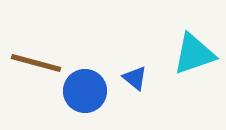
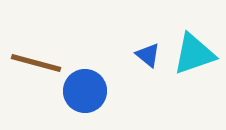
blue triangle: moved 13 px right, 23 px up
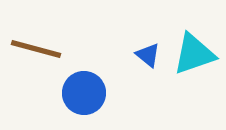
brown line: moved 14 px up
blue circle: moved 1 px left, 2 px down
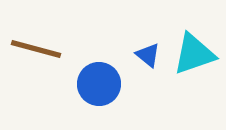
blue circle: moved 15 px right, 9 px up
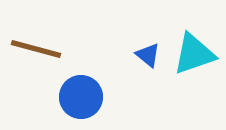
blue circle: moved 18 px left, 13 px down
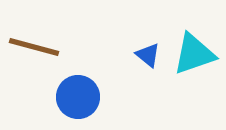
brown line: moved 2 px left, 2 px up
blue circle: moved 3 px left
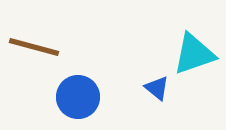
blue triangle: moved 9 px right, 33 px down
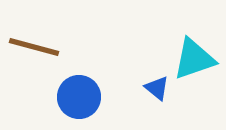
cyan triangle: moved 5 px down
blue circle: moved 1 px right
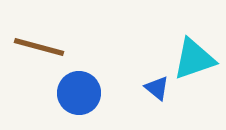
brown line: moved 5 px right
blue circle: moved 4 px up
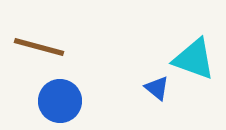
cyan triangle: rotated 39 degrees clockwise
blue circle: moved 19 px left, 8 px down
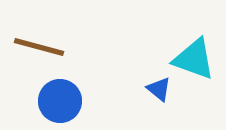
blue triangle: moved 2 px right, 1 px down
